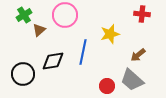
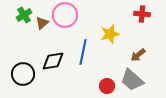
brown triangle: moved 3 px right, 7 px up
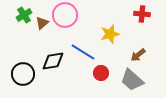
blue line: rotated 70 degrees counterclockwise
red circle: moved 6 px left, 13 px up
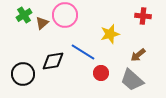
red cross: moved 1 px right, 2 px down
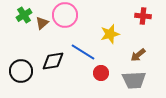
black circle: moved 2 px left, 3 px up
gray trapezoid: moved 2 px right; rotated 45 degrees counterclockwise
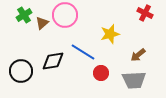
red cross: moved 2 px right, 3 px up; rotated 21 degrees clockwise
